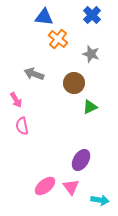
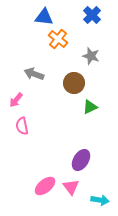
gray star: moved 2 px down
pink arrow: rotated 70 degrees clockwise
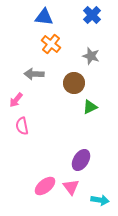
orange cross: moved 7 px left, 5 px down
gray arrow: rotated 18 degrees counterclockwise
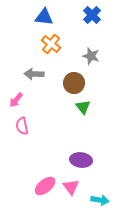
green triangle: moved 7 px left; rotated 42 degrees counterclockwise
purple ellipse: rotated 65 degrees clockwise
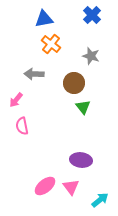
blue triangle: moved 2 px down; rotated 18 degrees counterclockwise
cyan arrow: rotated 48 degrees counterclockwise
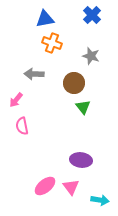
blue triangle: moved 1 px right
orange cross: moved 1 px right, 1 px up; rotated 18 degrees counterclockwise
cyan arrow: rotated 48 degrees clockwise
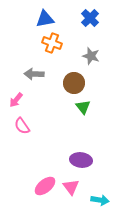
blue cross: moved 2 px left, 3 px down
pink semicircle: rotated 24 degrees counterclockwise
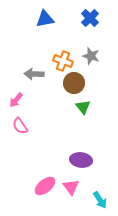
orange cross: moved 11 px right, 18 px down
pink semicircle: moved 2 px left
cyan arrow: rotated 48 degrees clockwise
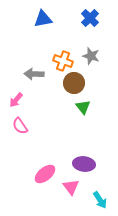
blue triangle: moved 2 px left
purple ellipse: moved 3 px right, 4 px down
pink ellipse: moved 12 px up
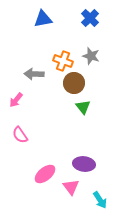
pink semicircle: moved 9 px down
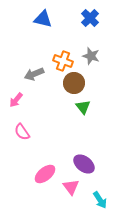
blue triangle: rotated 24 degrees clockwise
gray arrow: rotated 24 degrees counterclockwise
pink semicircle: moved 2 px right, 3 px up
purple ellipse: rotated 30 degrees clockwise
